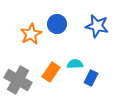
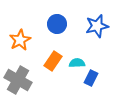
blue star: rotated 25 degrees counterclockwise
orange star: moved 11 px left, 6 px down
cyan semicircle: moved 2 px right, 1 px up
orange rectangle: moved 2 px right, 11 px up
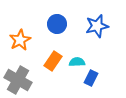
cyan semicircle: moved 1 px up
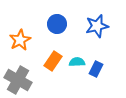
blue rectangle: moved 5 px right, 9 px up
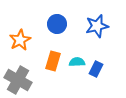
orange rectangle: rotated 18 degrees counterclockwise
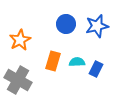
blue circle: moved 9 px right
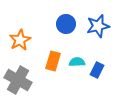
blue star: moved 1 px right
blue rectangle: moved 1 px right, 1 px down
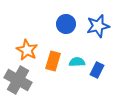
orange star: moved 7 px right, 10 px down; rotated 15 degrees counterclockwise
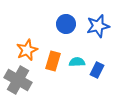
orange star: rotated 20 degrees clockwise
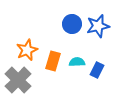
blue circle: moved 6 px right
gray cross: rotated 16 degrees clockwise
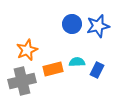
orange rectangle: moved 8 px down; rotated 60 degrees clockwise
gray cross: moved 4 px right, 1 px down; rotated 32 degrees clockwise
